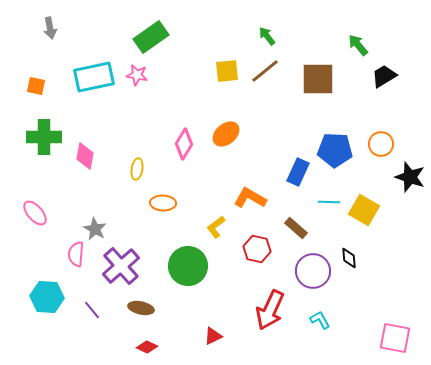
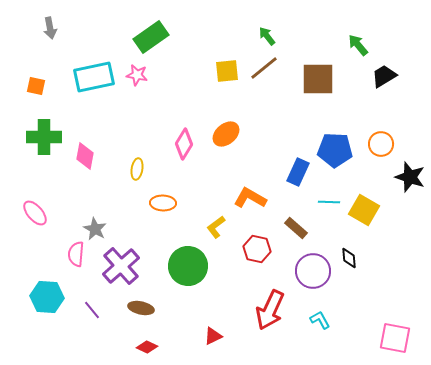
brown line at (265, 71): moved 1 px left, 3 px up
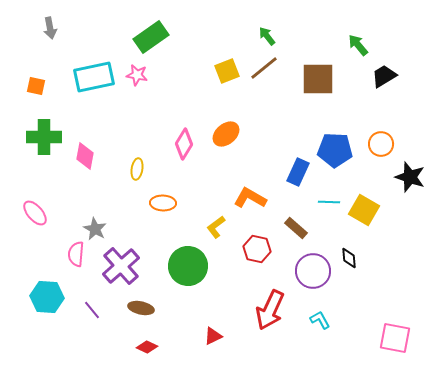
yellow square at (227, 71): rotated 15 degrees counterclockwise
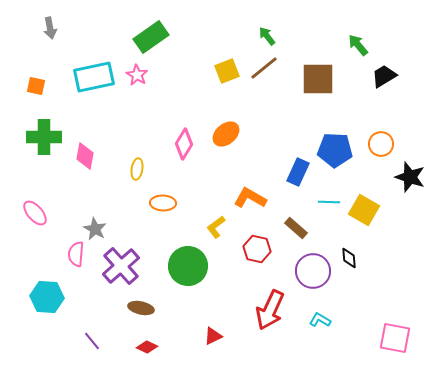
pink star at (137, 75): rotated 20 degrees clockwise
purple line at (92, 310): moved 31 px down
cyan L-shape at (320, 320): rotated 30 degrees counterclockwise
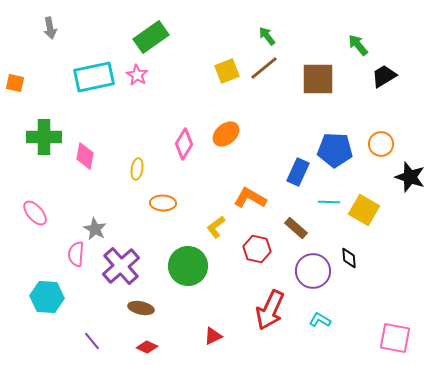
orange square at (36, 86): moved 21 px left, 3 px up
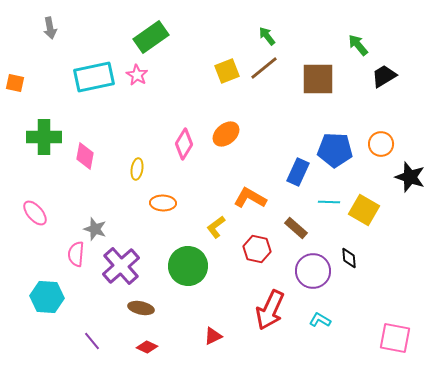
gray star at (95, 229): rotated 10 degrees counterclockwise
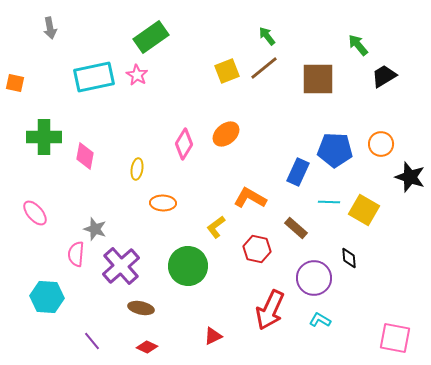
purple circle at (313, 271): moved 1 px right, 7 px down
